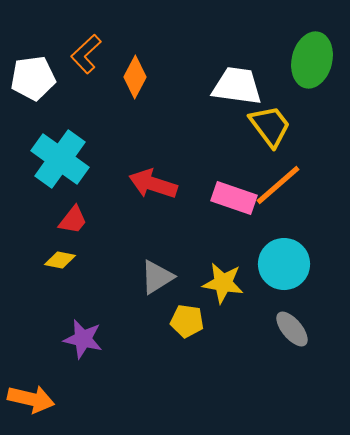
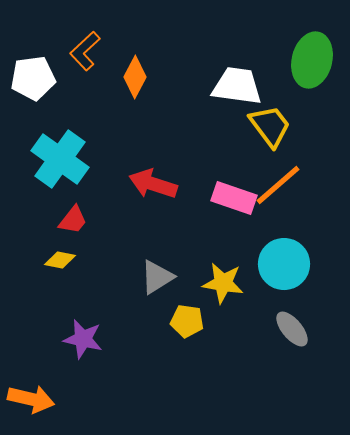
orange L-shape: moved 1 px left, 3 px up
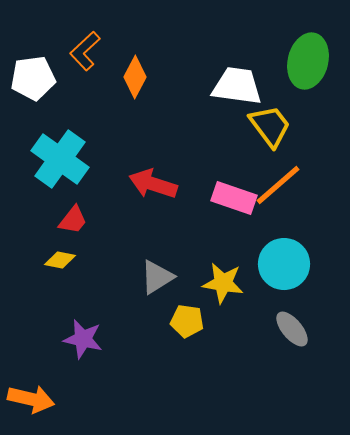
green ellipse: moved 4 px left, 1 px down
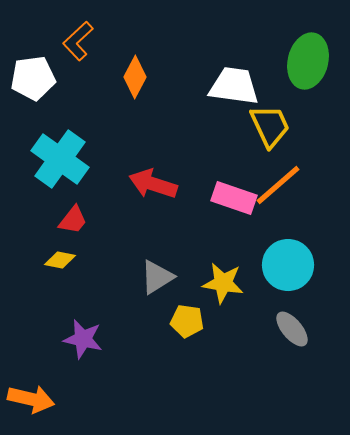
orange L-shape: moved 7 px left, 10 px up
white trapezoid: moved 3 px left
yellow trapezoid: rotated 12 degrees clockwise
cyan circle: moved 4 px right, 1 px down
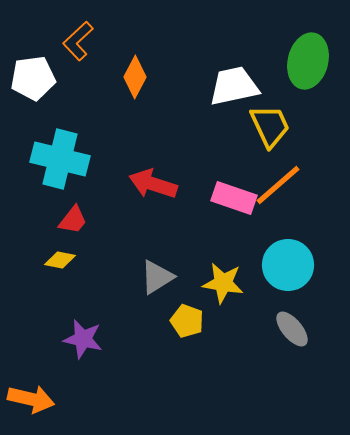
white trapezoid: rotated 20 degrees counterclockwise
cyan cross: rotated 22 degrees counterclockwise
yellow pentagon: rotated 12 degrees clockwise
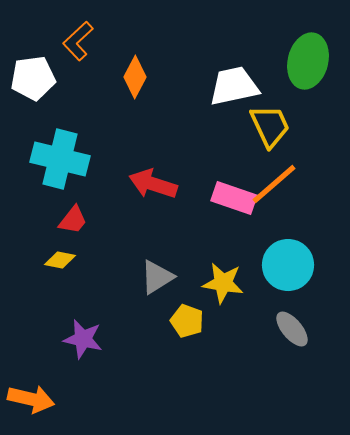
orange line: moved 4 px left, 1 px up
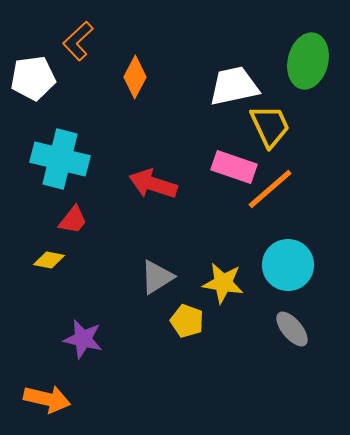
orange line: moved 4 px left, 5 px down
pink rectangle: moved 31 px up
yellow diamond: moved 11 px left
orange arrow: moved 16 px right
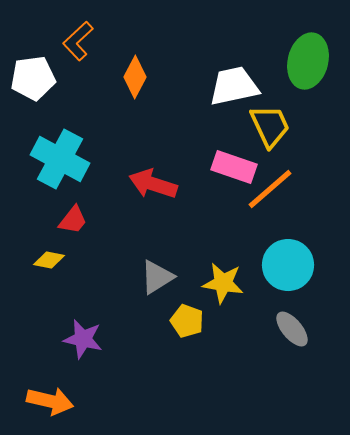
cyan cross: rotated 14 degrees clockwise
orange arrow: moved 3 px right, 2 px down
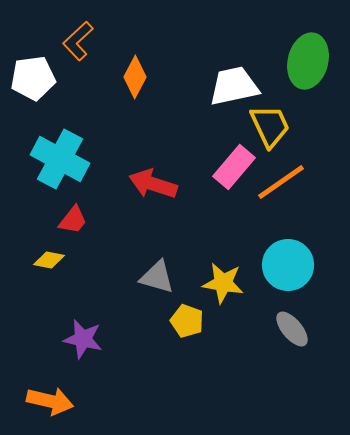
pink rectangle: rotated 69 degrees counterclockwise
orange line: moved 11 px right, 7 px up; rotated 6 degrees clockwise
gray triangle: rotated 48 degrees clockwise
